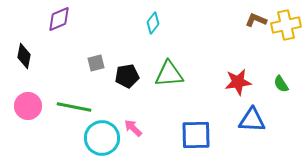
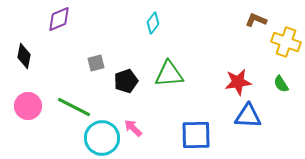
yellow cross: moved 17 px down; rotated 32 degrees clockwise
black pentagon: moved 1 px left, 5 px down; rotated 10 degrees counterclockwise
green line: rotated 16 degrees clockwise
blue triangle: moved 4 px left, 4 px up
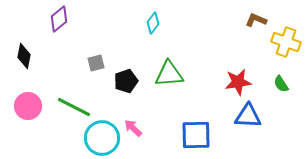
purple diamond: rotated 16 degrees counterclockwise
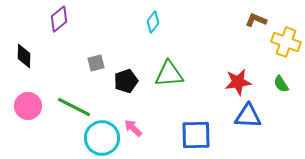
cyan diamond: moved 1 px up
black diamond: rotated 10 degrees counterclockwise
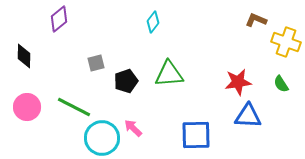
pink circle: moved 1 px left, 1 px down
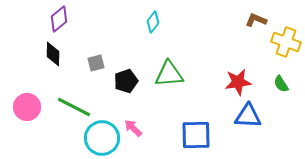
black diamond: moved 29 px right, 2 px up
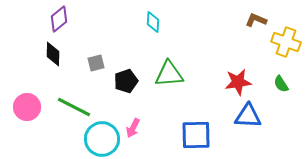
cyan diamond: rotated 35 degrees counterclockwise
pink arrow: rotated 108 degrees counterclockwise
cyan circle: moved 1 px down
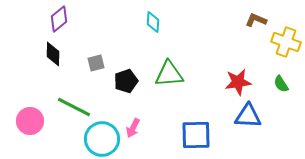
pink circle: moved 3 px right, 14 px down
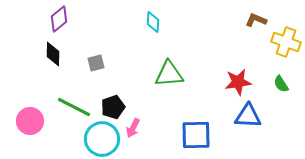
black pentagon: moved 13 px left, 26 px down
